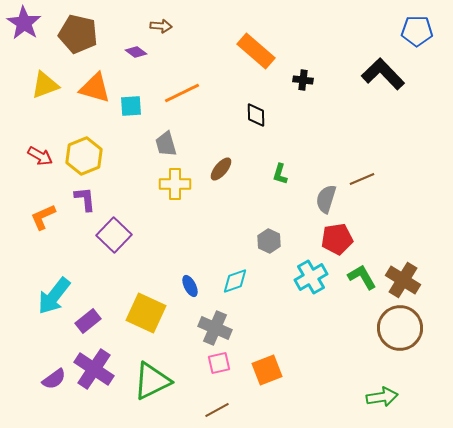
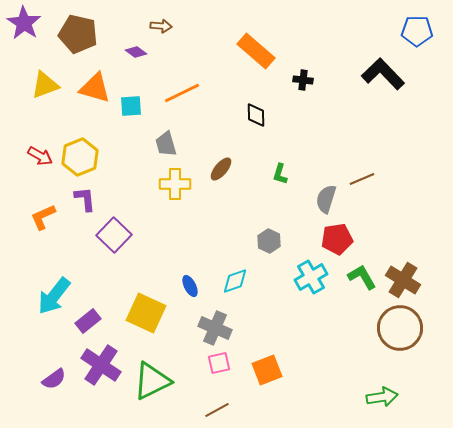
yellow hexagon at (84, 156): moved 4 px left, 1 px down
purple cross at (94, 369): moved 7 px right, 4 px up
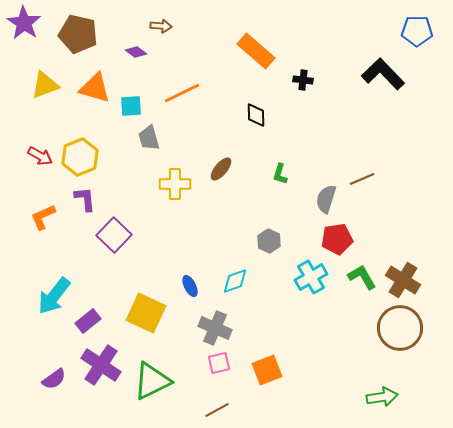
gray trapezoid at (166, 144): moved 17 px left, 6 px up
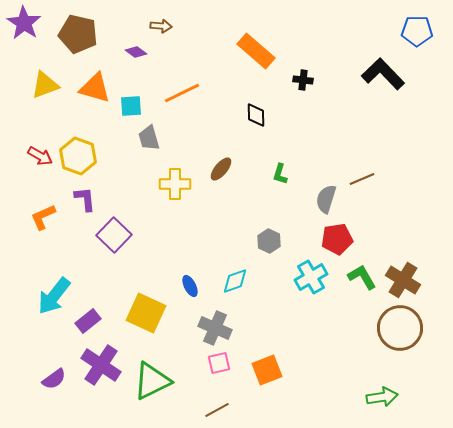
yellow hexagon at (80, 157): moved 2 px left, 1 px up; rotated 18 degrees counterclockwise
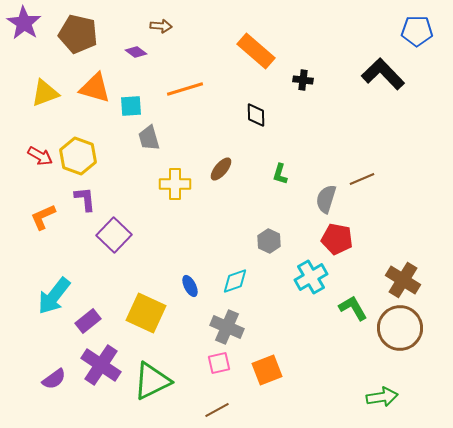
yellow triangle at (45, 85): moved 8 px down
orange line at (182, 93): moved 3 px right, 4 px up; rotated 9 degrees clockwise
red pentagon at (337, 239): rotated 20 degrees clockwise
green L-shape at (362, 277): moved 9 px left, 31 px down
gray cross at (215, 328): moved 12 px right, 1 px up
